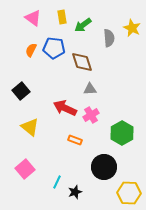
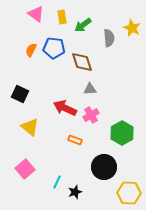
pink triangle: moved 3 px right, 4 px up
black square: moved 1 px left, 3 px down; rotated 24 degrees counterclockwise
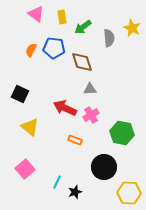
green arrow: moved 2 px down
green hexagon: rotated 20 degrees counterclockwise
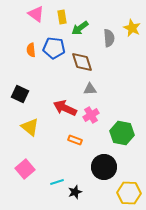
green arrow: moved 3 px left, 1 px down
orange semicircle: rotated 32 degrees counterclockwise
cyan line: rotated 48 degrees clockwise
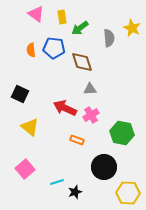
orange rectangle: moved 2 px right
yellow hexagon: moved 1 px left
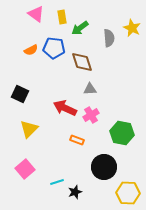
orange semicircle: rotated 112 degrees counterclockwise
yellow triangle: moved 1 px left, 2 px down; rotated 36 degrees clockwise
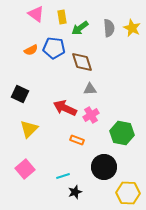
gray semicircle: moved 10 px up
cyan line: moved 6 px right, 6 px up
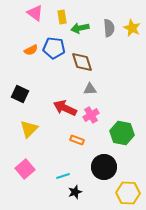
pink triangle: moved 1 px left, 1 px up
green arrow: rotated 24 degrees clockwise
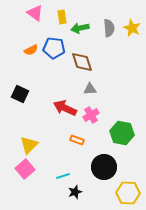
yellow triangle: moved 16 px down
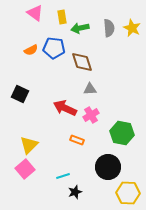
black circle: moved 4 px right
